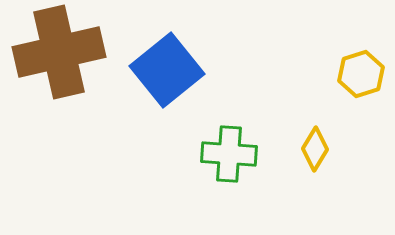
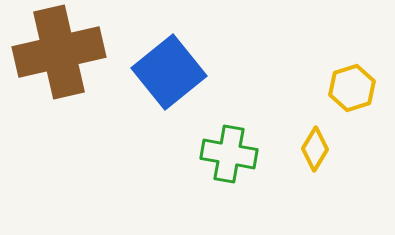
blue square: moved 2 px right, 2 px down
yellow hexagon: moved 9 px left, 14 px down
green cross: rotated 6 degrees clockwise
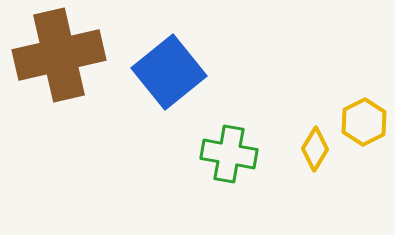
brown cross: moved 3 px down
yellow hexagon: moved 12 px right, 34 px down; rotated 9 degrees counterclockwise
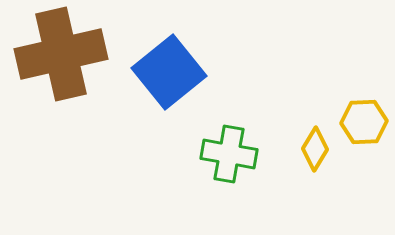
brown cross: moved 2 px right, 1 px up
yellow hexagon: rotated 24 degrees clockwise
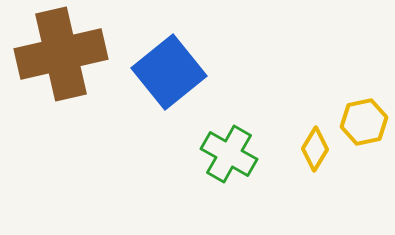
yellow hexagon: rotated 9 degrees counterclockwise
green cross: rotated 20 degrees clockwise
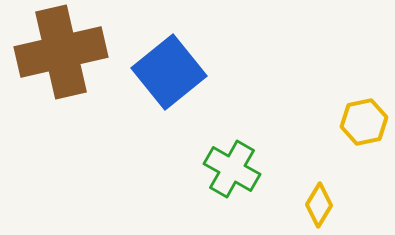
brown cross: moved 2 px up
yellow diamond: moved 4 px right, 56 px down
green cross: moved 3 px right, 15 px down
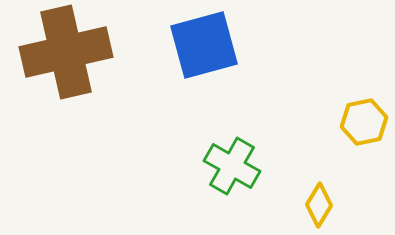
brown cross: moved 5 px right
blue square: moved 35 px right, 27 px up; rotated 24 degrees clockwise
green cross: moved 3 px up
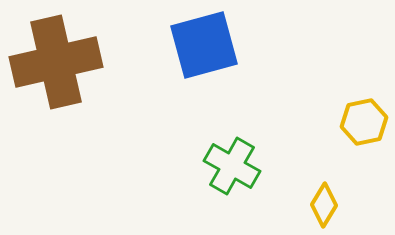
brown cross: moved 10 px left, 10 px down
yellow diamond: moved 5 px right
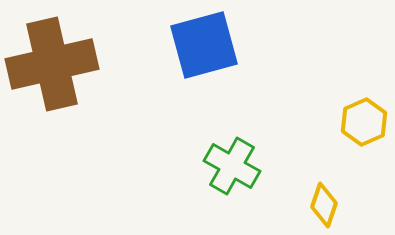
brown cross: moved 4 px left, 2 px down
yellow hexagon: rotated 12 degrees counterclockwise
yellow diamond: rotated 12 degrees counterclockwise
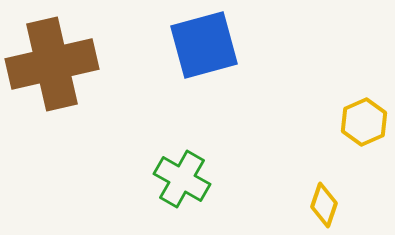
green cross: moved 50 px left, 13 px down
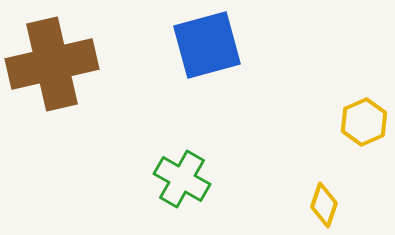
blue square: moved 3 px right
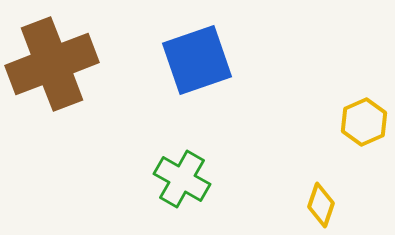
blue square: moved 10 px left, 15 px down; rotated 4 degrees counterclockwise
brown cross: rotated 8 degrees counterclockwise
yellow diamond: moved 3 px left
